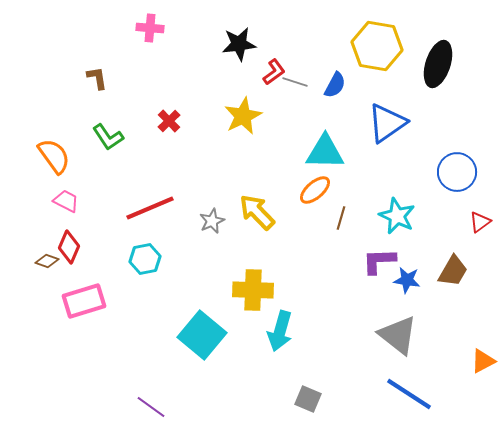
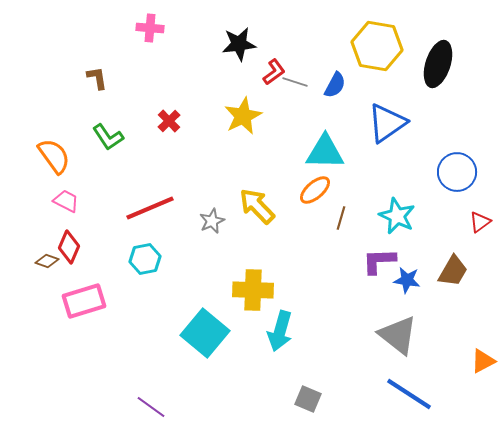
yellow arrow: moved 6 px up
cyan square: moved 3 px right, 2 px up
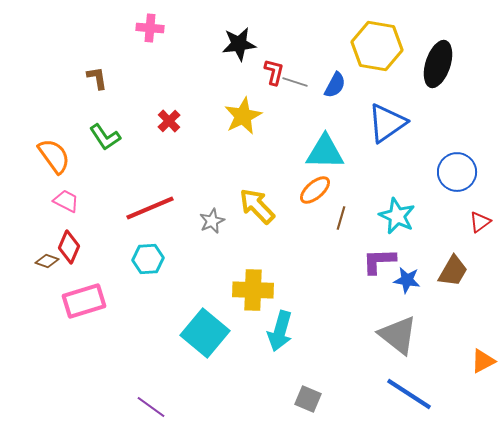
red L-shape: rotated 40 degrees counterclockwise
green L-shape: moved 3 px left
cyan hexagon: moved 3 px right; rotated 8 degrees clockwise
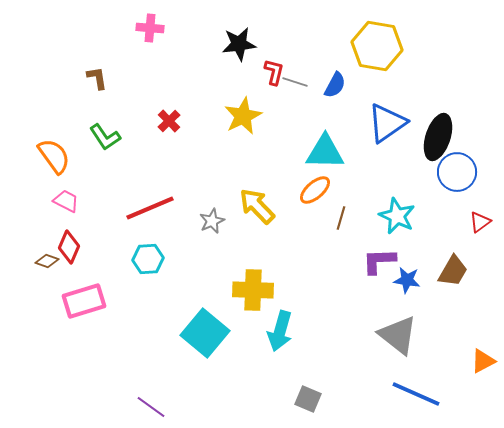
black ellipse: moved 73 px down
blue line: moved 7 px right; rotated 9 degrees counterclockwise
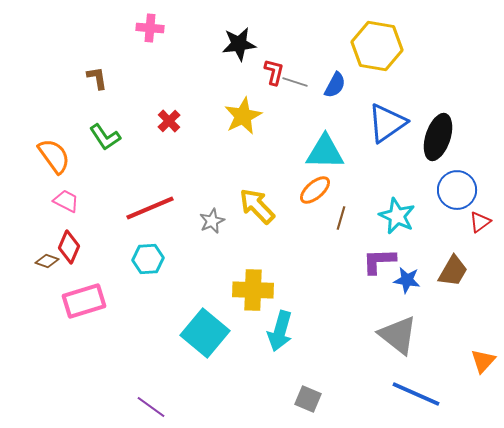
blue circle: moved 18 px down
orange triangle: rotated 20 degrees counterclockwise
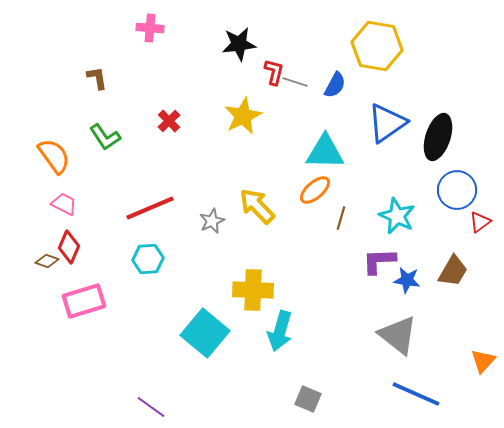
pink trapezoid: moved 2 px left, 3 px down
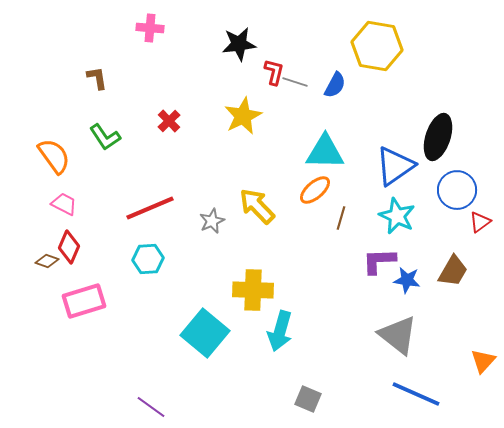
blue triangle: moved 8 px right, 43 px down
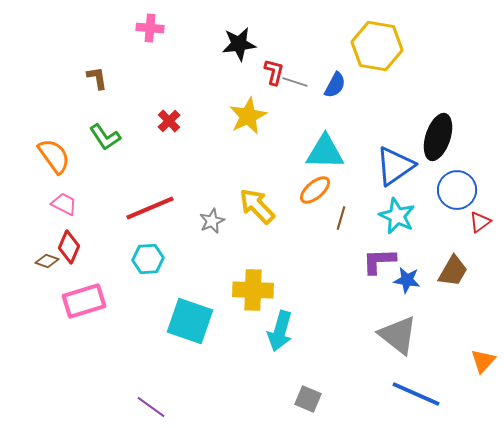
yellow star: moved 5 px right
cyan square: moved 15 px left, 12 px up; rotated 21 degrees counterclockwise
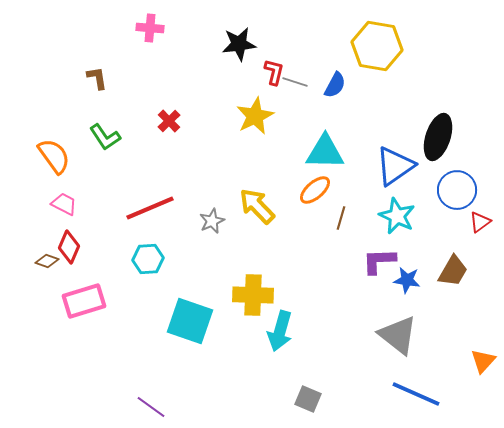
yellow star: moved 7 px right
yellow cross: moved 5 px down
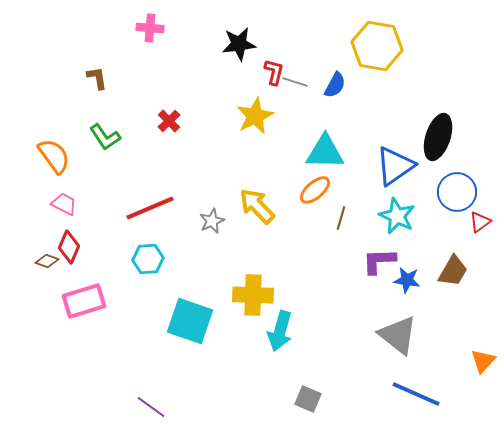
blue circle: moved 2 px down
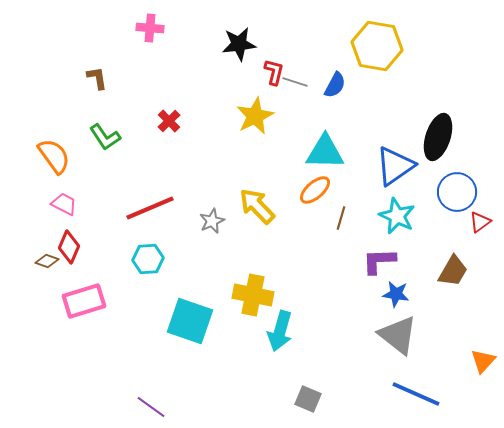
blue star: moved 11 px left, 14 px down
yellow cross: rotated 9 degrees clockwise
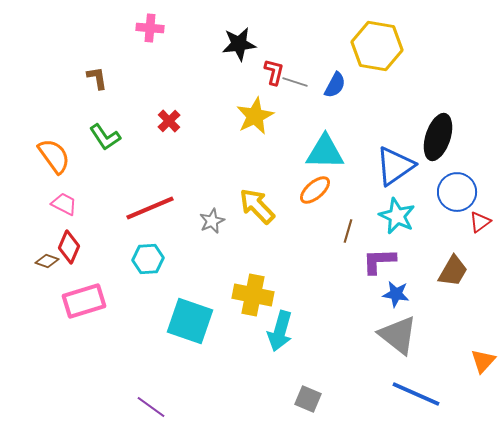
brown line: moved 7 px right, 13 px down
